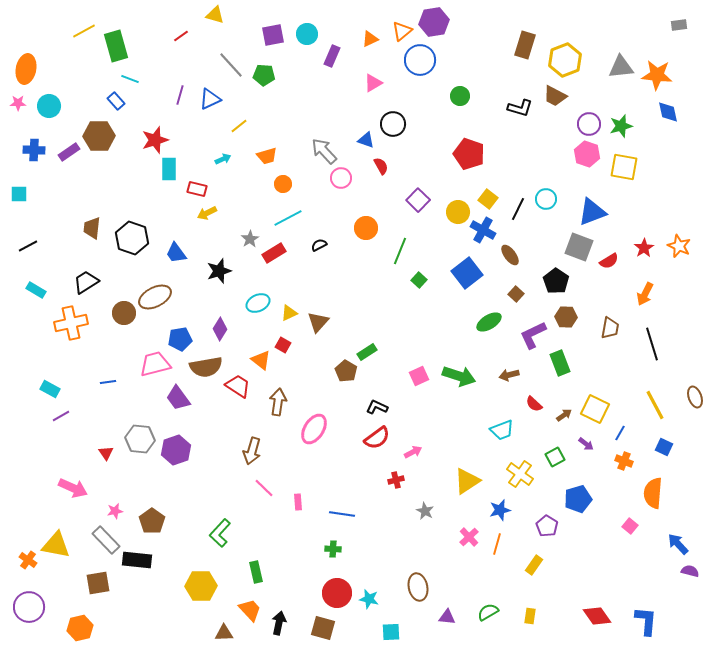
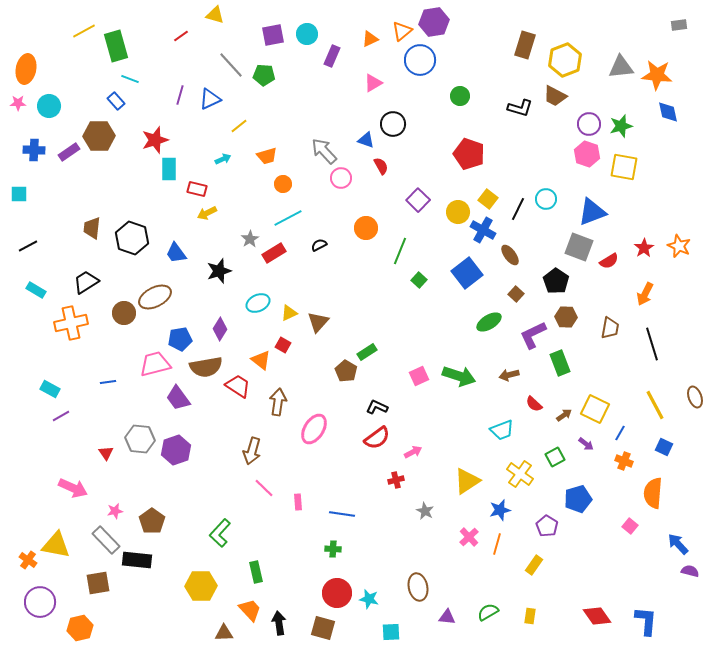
purple circle at (29, 607): moved 11 px right, 5 px up
black arrow at (279, 623): rotated 20 degrees counterclockwise
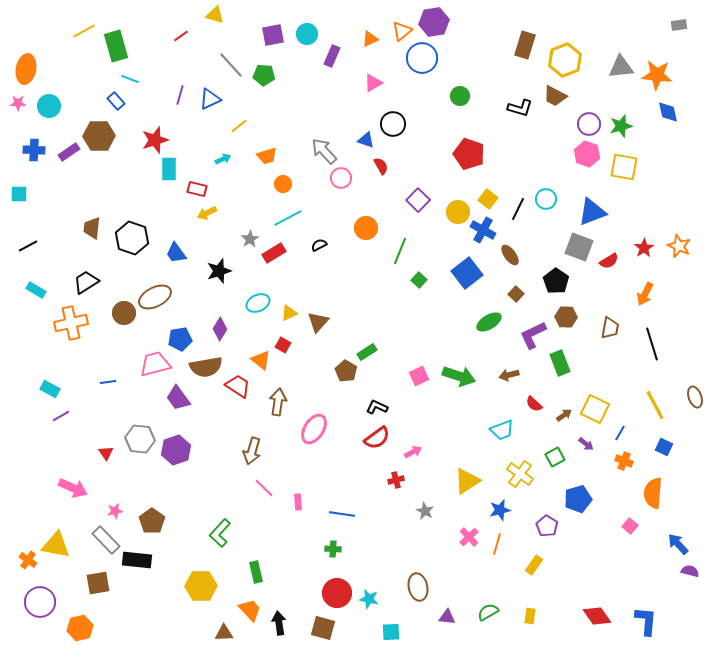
blue circle at (420, 60): moved 2 px right, 2 px up
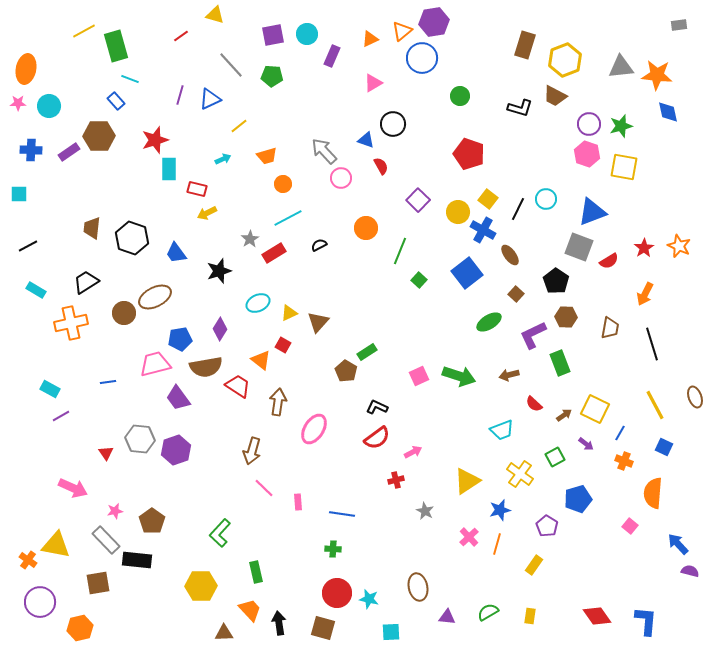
green pentagon at (264, 75): moved 8 px right, 1 px down
blue cross at (34, 150): moved 3 px left
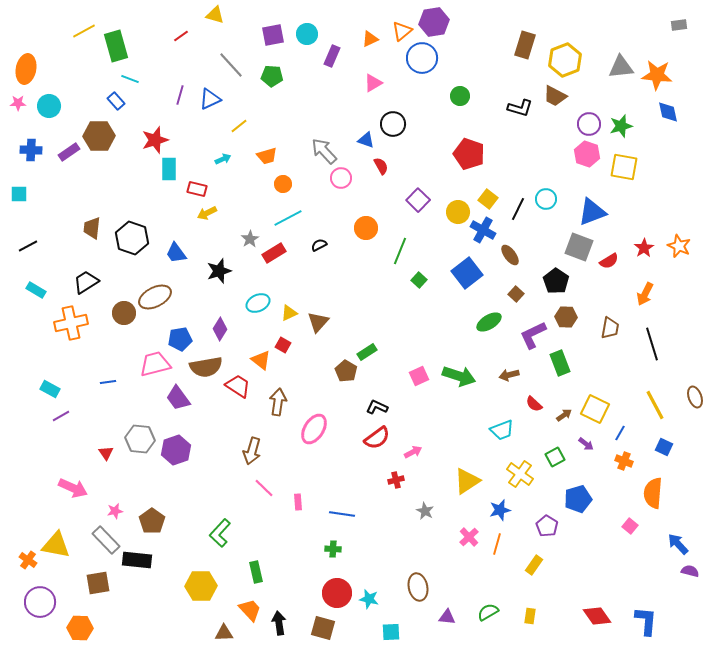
orange hexagon at (80, 628): rotated 15 degrees clockwise
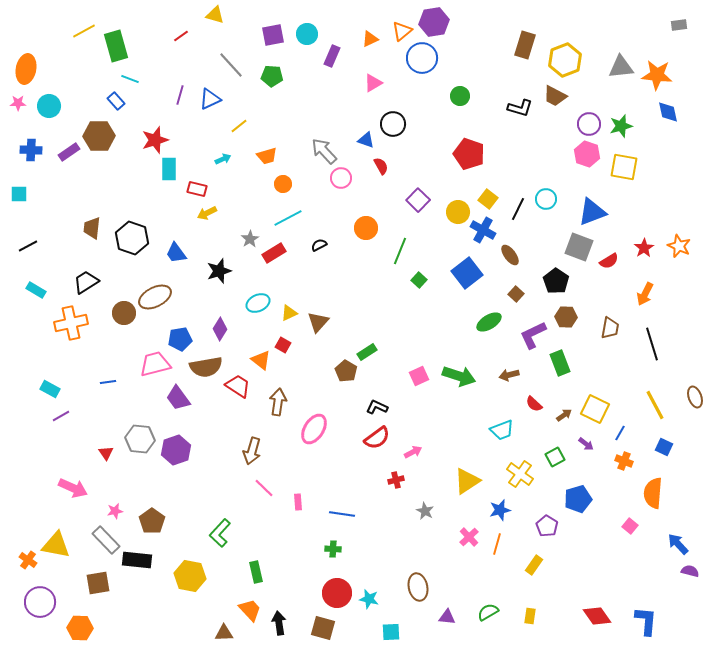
yellow hexagon at (201, 586): moved 11 px left, 10 px up; rotated 12 degrees clockwise
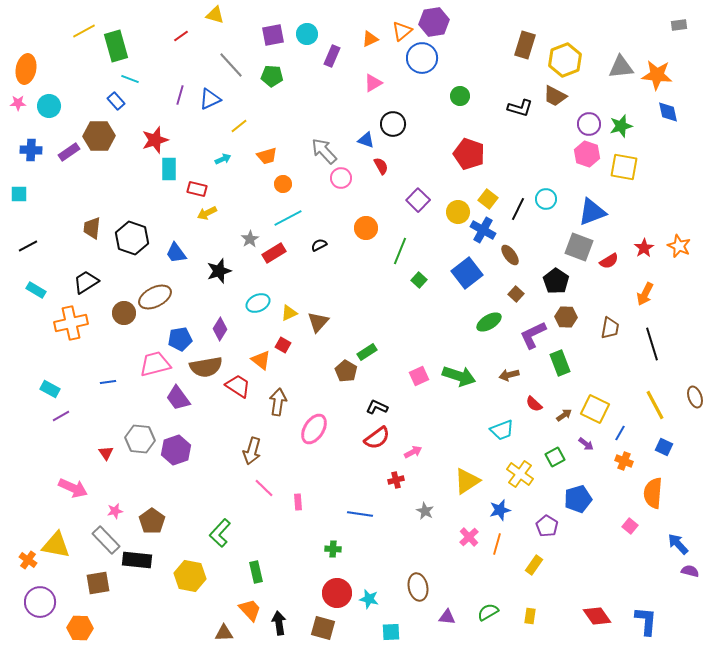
blue line at (342, 514): moved 18 px right
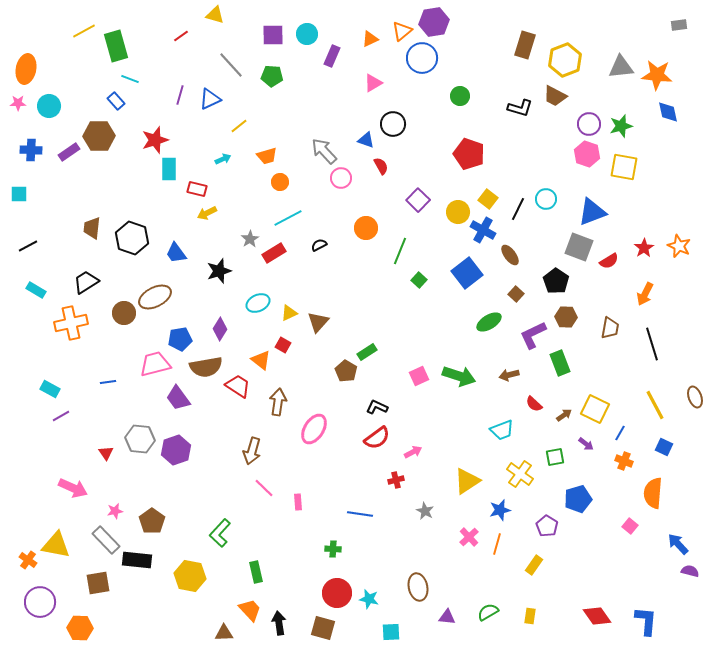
purple square at (273, 35): rotated 10 degrees clockwise
orange circle at (283, 184): moved 3 px left, 2 px up
green square at (555, 457): rotated 18 degrees clockwise
